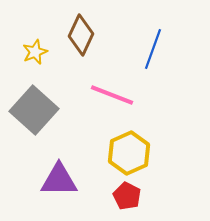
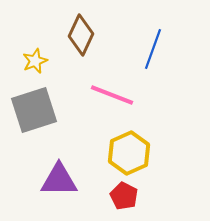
yellow star: moved 9 px down
gray square: rotated 30 degrees clockwise
red pentagon: moved 3 px left
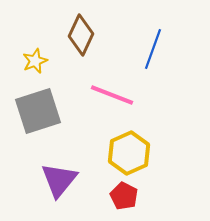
gray square: moved 4 px right, 1 px down
purple triangle: rotated 51 degrees counterclockwise
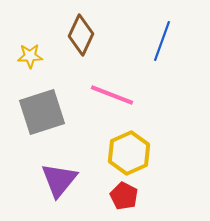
blue line: moved 9 px right, 8 px up
yellow star: moved 5 px left, 5 px up; rotated 20 degrees clockwise
gray square: moved 4 px right, 1 px down
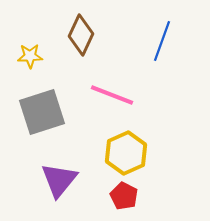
yellow hexagon: moved 3 px left
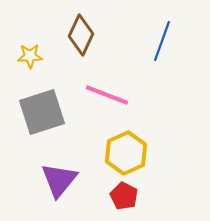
pink line: moved 5 px left
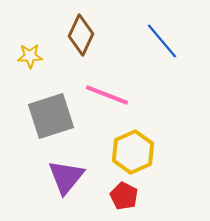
blue line: rotated 60 degrees counterclockwise
gray square: moved 9 px right, 4 px down
yellow hexagon: moved 7 px right, 1 px up
purple triangle: moved 7 px right, 3 px up
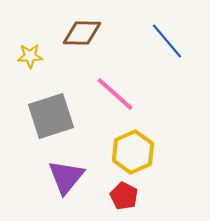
brown diamond: moved 1 px right, 2 px up; rotated 66 degrees clockwise
blue line: moved 5 px right
pink line: moved 8 px right, 1 px up; rotated 21 degrees clockwise
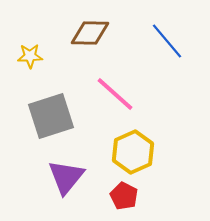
brown diamond: moved 8 px right
